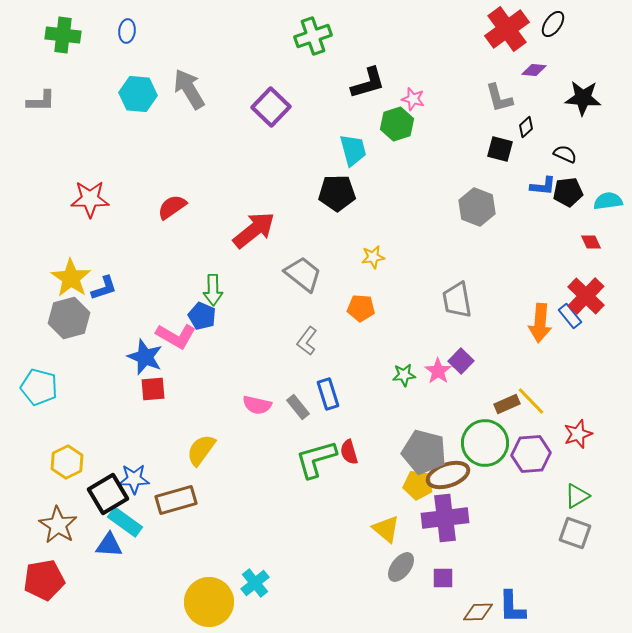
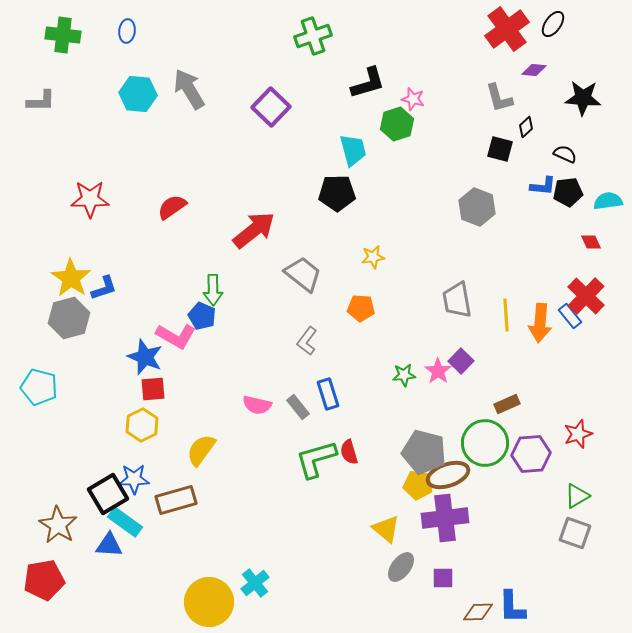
yellow line at (531, 401): moved 25 px left, 86 px up; rotated 40 degrees clockwise
yellow hexagon at (67, 462): moved 75 px right, 37 px up
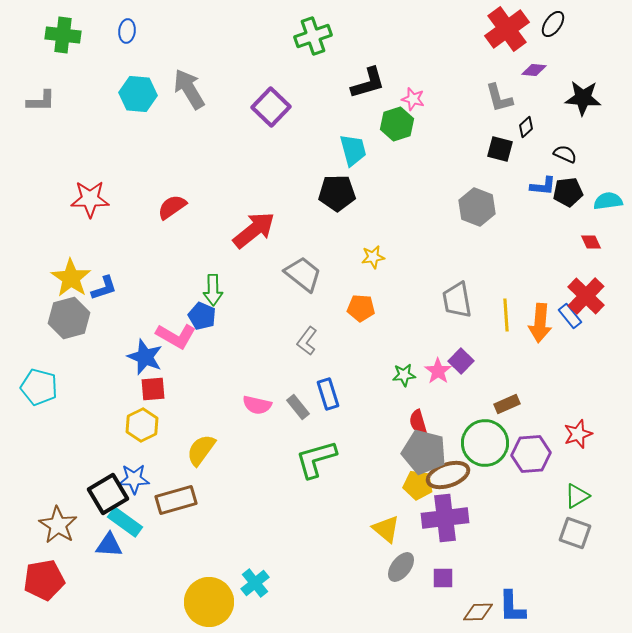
red semicircle at (349, 452): moved 69 px right, 30 px up
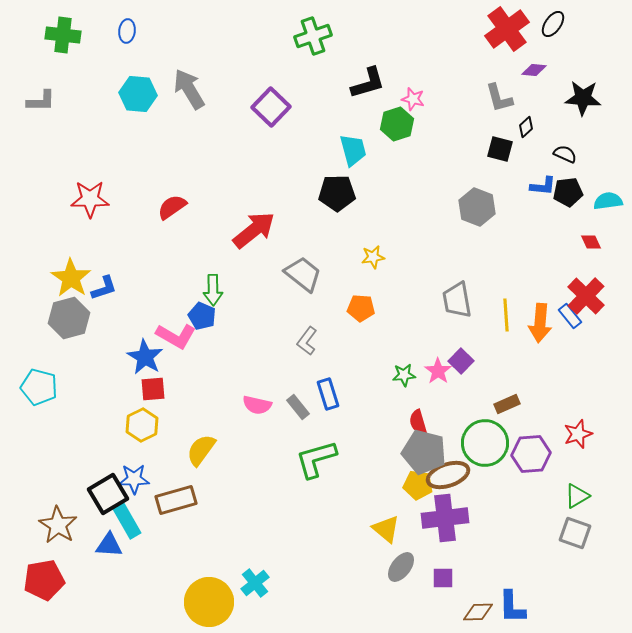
blue star at (145, 357): rotated 9 degrees clockwise
cyan rectangle at (125, 522): moved 2 px right, 1 px up; rotated 24 degrees clockwise
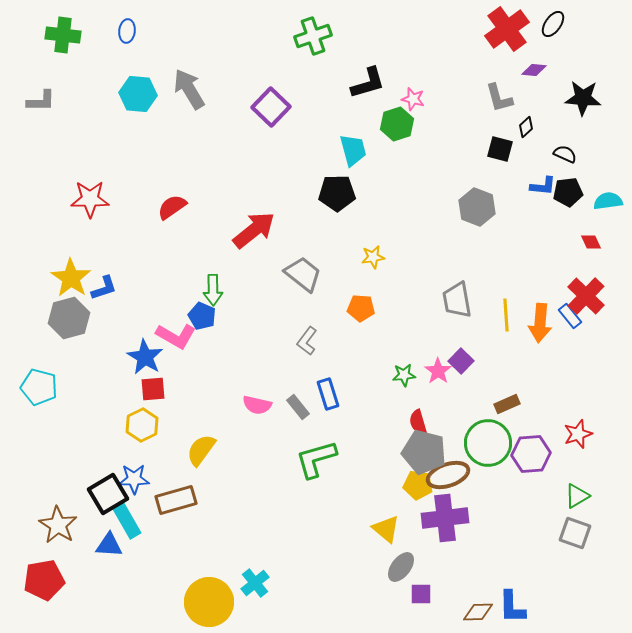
green circle at (485, 443): moved 3 px right
purple square at (443, 578): moved 22 px left, 16 px down
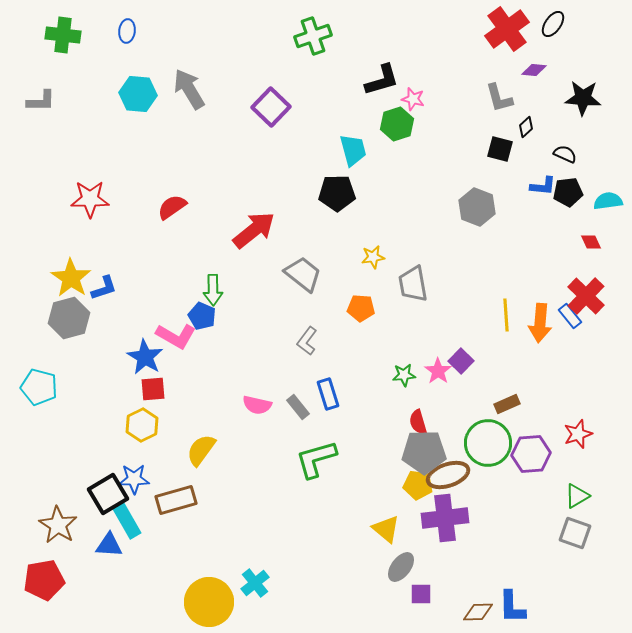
black L-shape at (368, 83): moved 14 px right, 3 px up
gray trapezoid at (457, 300): moved 44 px left, 16 px up
gray pentagon at (424, 452): rotated 15 degrees counterclockwise
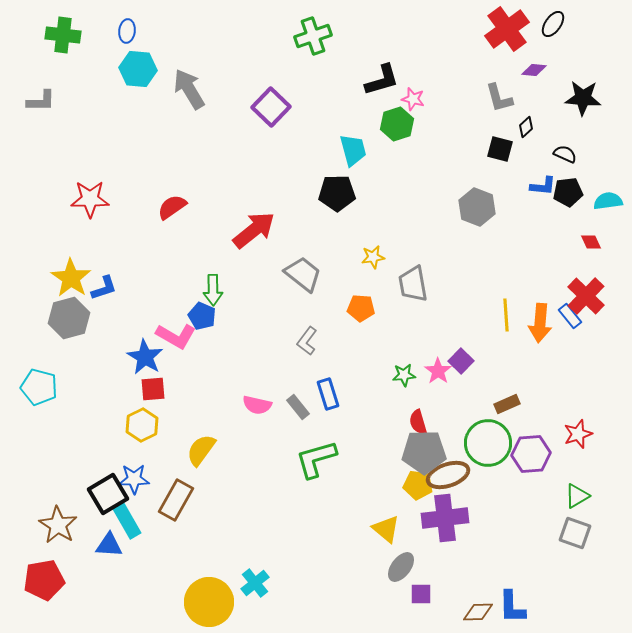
cyan hexagon at (138, 94): moved 25 px up
brown rectangle at (176, 500): rotated 45 degrees counterclockwise
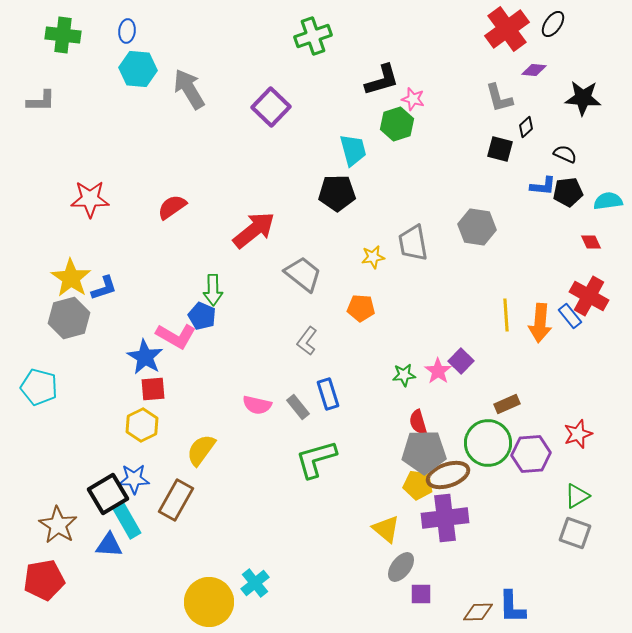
gray hexagon at (477, 207): moved 20 px down; rotated 12 degrees counterclockwise
gray trapezoid at (413, 284): moved 41 px up
red cross at (586, 296): moved 3 px right; rotated 15 degrees counterclockwise
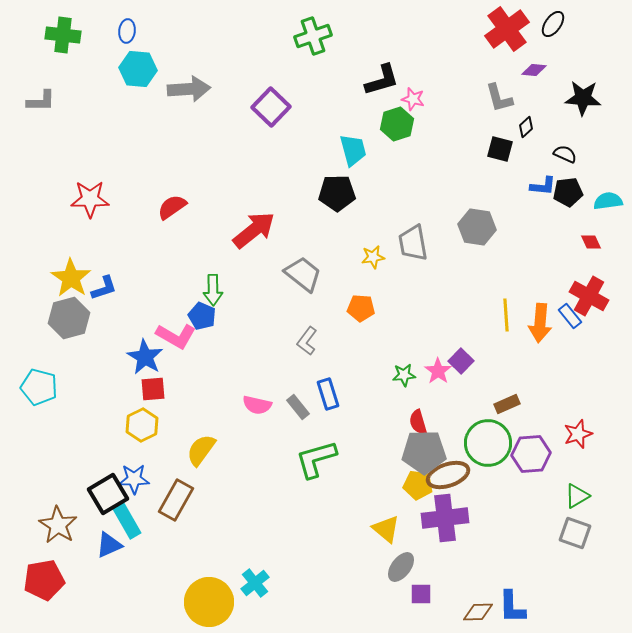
gray arrow at (189, 89): rotated 117 degrees clockwise
blue triangle at (109, 545): rotated 28 degrees counterclockwise
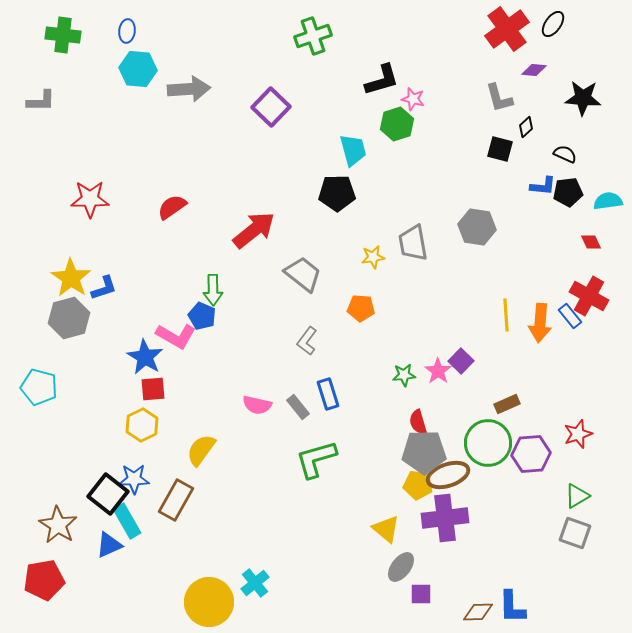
black square at (108, 494): rotated 21 degrees counterclockwise
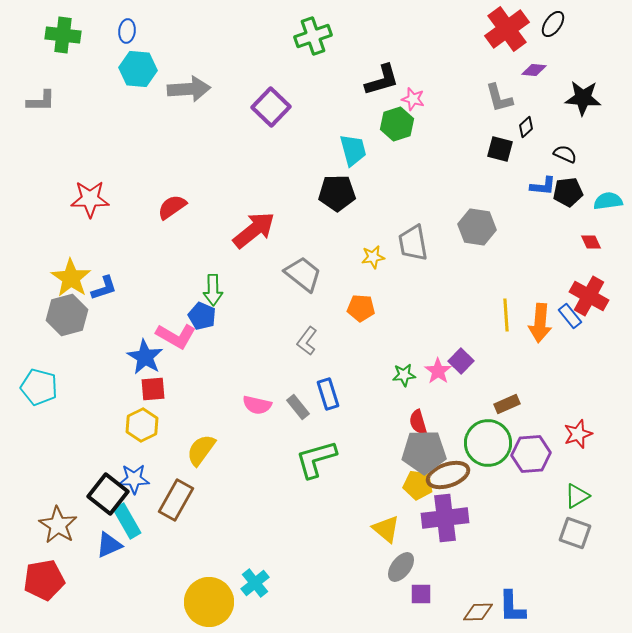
gray hexagon at (69, 318): moved 2 px left, 3 px up
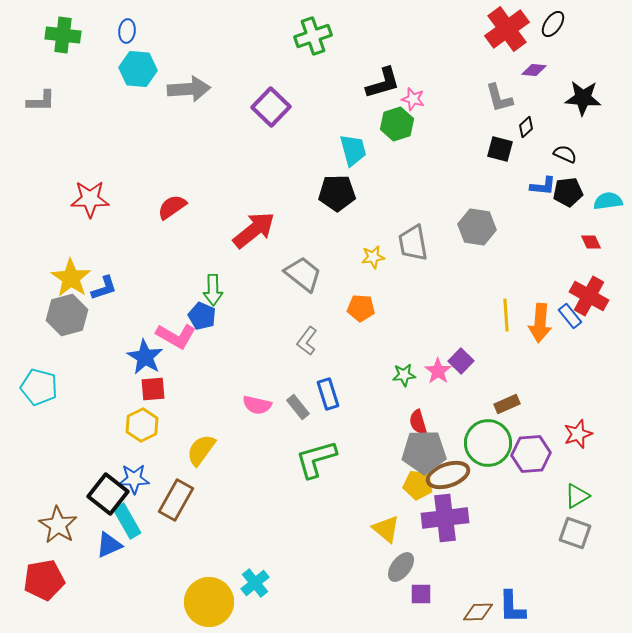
black L-shape at (382, 80): moved 1 px right, 3 px down
